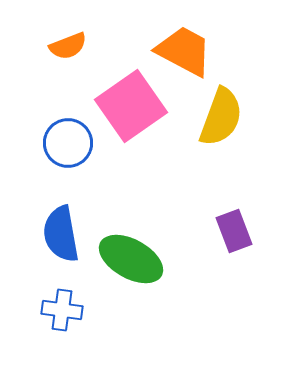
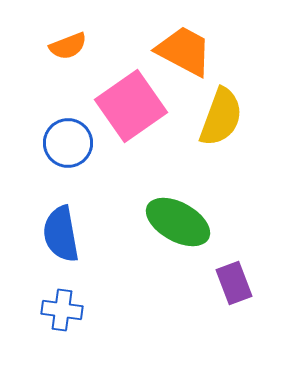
purple rectangle: moved 52 px down
green ellipse: moved 47 px right, 37 px up
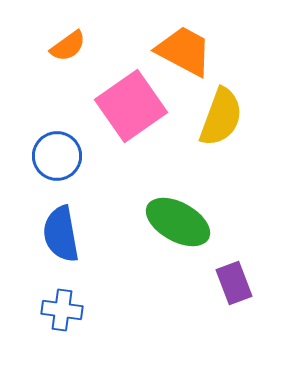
orange semicircle: rotated 15 degrees counterclockwise
blue circle: moved 11 px left, 13 px down
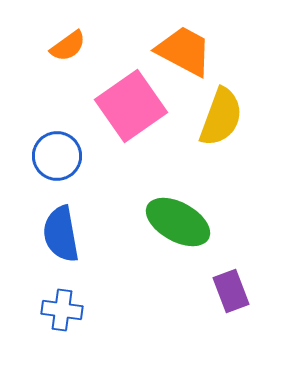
purple rectangle: moved 3 px left, 8 px down
